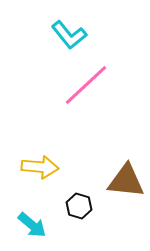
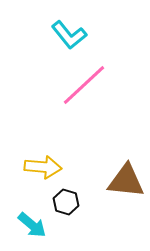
pink line: moved 2 px left
yellow arrow: moved 3 px right
black hexagon: moved 13 px left, 4 px up
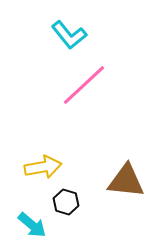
yellow arrow: rotated 15 degrees counterclockwise
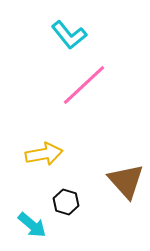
yellow arrow: moved 1 px right, 13 px up
brown triangle: rotated 42 degrees clockwise
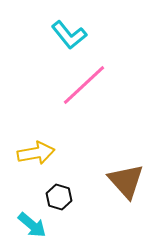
yellow arrow: moved 8 px left, 1 px up
black hexagon: moved 7 px left, 5 px up
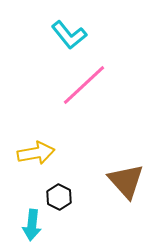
black hexagon: rotated 10 degrees clockwise
cyan arrow: rotated 56 degrees clockwise
